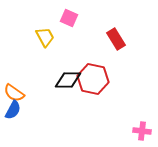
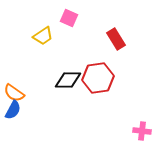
yellow trapezoid: moved 2 px left, 1 px up; rotated 85 degrees clockwise
red hexagon: moved 5 px right, 1 px up; rotated 20 degrees counterclockwise
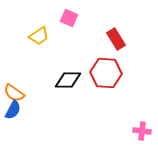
yellow trapezoid: moved 4 px left
red hexagon: moved 8 px right, 5 px up; rotated 12 degrees clockwise
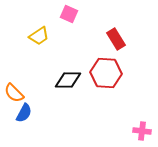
pink square: moved 4 px up
orange semicircle: rotated 10 degrees clockwise
blue semicircle: moved 11 px right, 3 px down
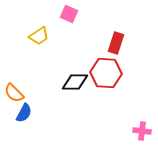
red rectangle: moved 4 px down; rotated 50 degrees clockwise
black diamond: moved 7 px right, 2 px down
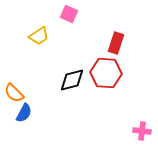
black diamond: moved 3 px left, 2 px up; rotated 16 degrees counterclockwise
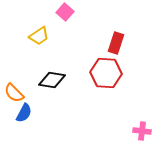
pink square: moved 4 px left, 2 px up; rotated 18 degrees clockwise
black diamond: moved 20 px left; rotated 24 degrees clockwise
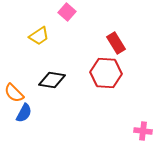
pink square: moved 2 px right
red rectangle: rotated 50 degrees counterclockwise
pink cross: moved 1 px right
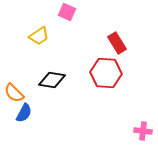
pink square: rotated 18 degrees counterclockwise
red rectangle: moved 1 px right
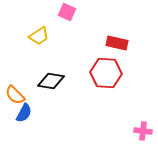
red rectangle: rotated 45 degrees counterclockwise
black diamond: moved 1 px left, 1 px down
orange semicircle: moved 1 px right, 2 px down
